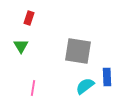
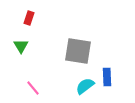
pink line: rotated 49 degrees counterclockwise
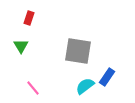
blue rectangle: rotated 36 degrees clockwise
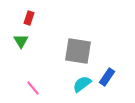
green triangle: moved 5 px up
cyan semicircle: moved 3 px left, 2 px up
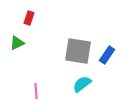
green triangle: moved 4 px left, 2 px down; rotated 35 degrees clockwise
blue rectangle: moved 22 px up
pink line: moved 3 px right, 3 px down; rotated 35 degrees clockwise
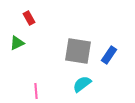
red rectangle: rotated 48 degrees counterclockwise
blue rectangle: moved 2 px right
